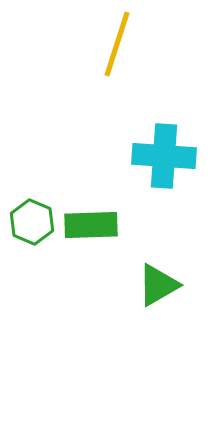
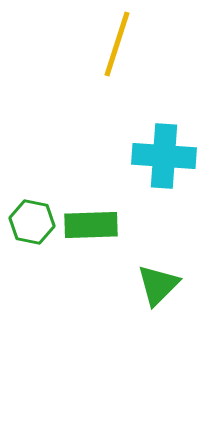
green hexagon: rotated 12 degrees counterclockwise
green triangle: rotated 15 degrees counterclockwise
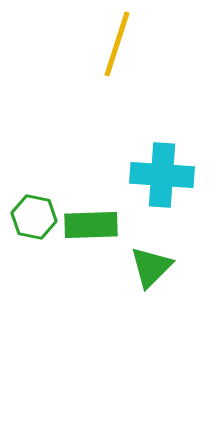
cyan cross: moved 2 px left, 19 px down
green hexagon: moved 2 px right, 5 px up
green triangle: moved 7 px left, 18 px up
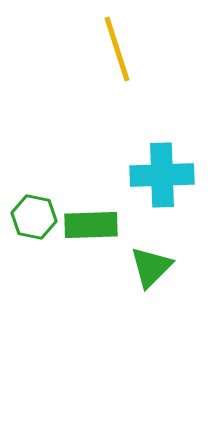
yellow line: moved 5 px down; rotated 36 degrees counterclockwise
cyan cross: rotated 6 degrees counterclockwise
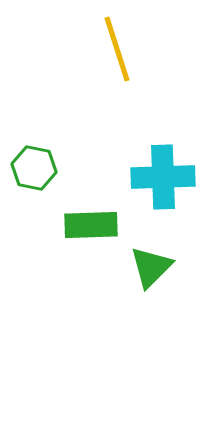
cyan cross: moved 1 px right, 2 px down
green hexagon: moved 49 px up
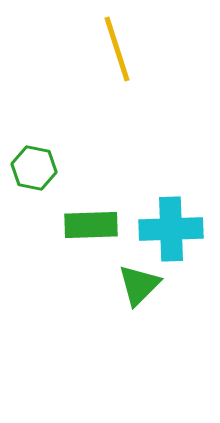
cyan cross: moved 8 px right, 52 px down
green triangle: moved 12 px left, 18 px down
